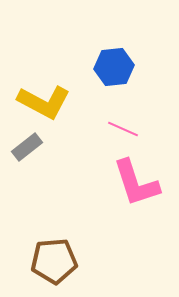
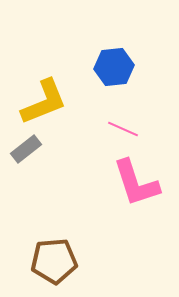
yellow L-shape: rotated 50 degrees counterclockwise
gray rectangle: moved 1 px left, 2 px down
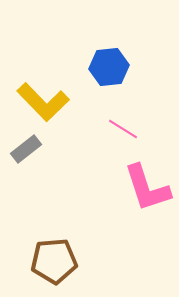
blue hexagon: moved 5 px left
yellow L-shape: moved 1 px left; rotated 68 degrees clockwise
pink line: rotated 8 degrees clockwise
pink L-shape: moved 11 px right, 5 px down
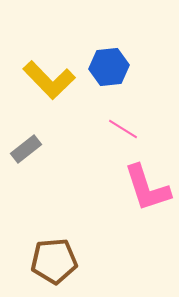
yellow L-shape: moved 6 px right, 22 px up
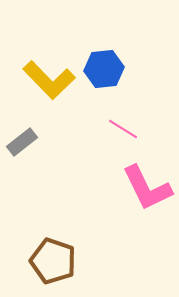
blue hexagon: moved 5 px left, 2 px down
gray rectangle: moved 4 px left, 7 px up
pink L-shape: rotated 8 degrees counterclockwise
brown pentagon: moved 1 px left; rotated 24 degrees clockwise
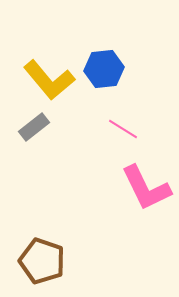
yellow L-shape: rotated 4 degrees clockwise
gray rectangle: moved 12 px right, 15 px up
pink L-shape: moved 1 px left
brown pentagon: moved 11 px left
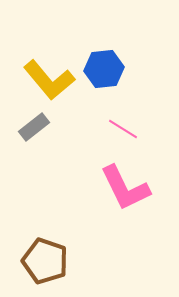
pink L-shape: moved 21 px left
brown pentagon: moved 3 px right
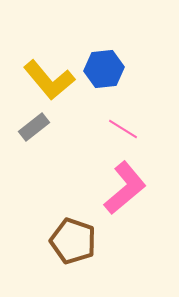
pink L-shape: rotated 104 degrees counterclockwise
brown pentagon: moved 28 px right, 20 px up
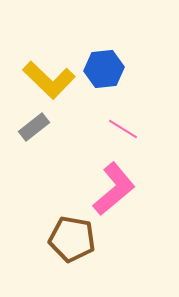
yellow L-shape: rotated 6 degrees counterclockwise
pink L-shape: moved 11 px left, 1 px down
brown pentagon: moved 1 px left, 2 px up; rotated 9 degrees counterclockwise
